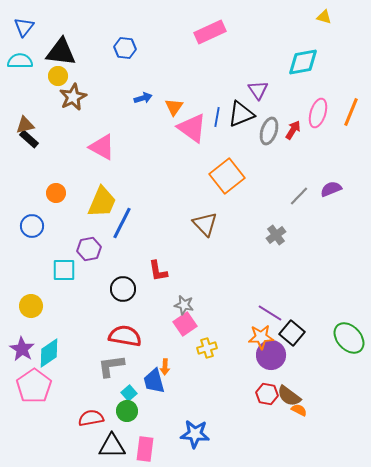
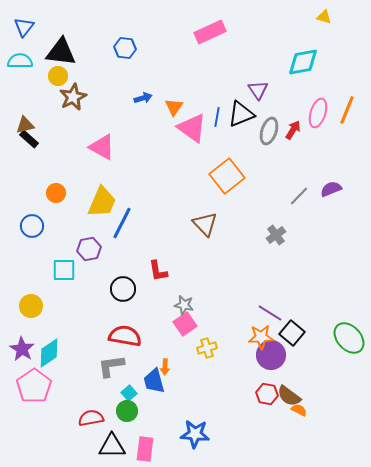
orange line at (351, 112): moved 4 px left, 2 px up
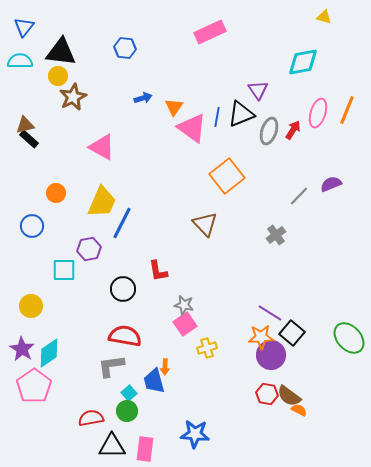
purple semicircle at (331, 189): moved 5 px up
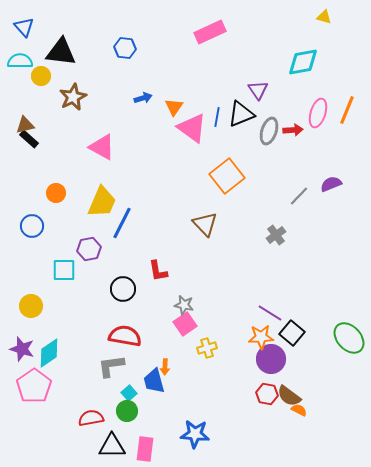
blue triangle at (24, 27): rotated 20 degrees counterclockwise
yellow circle at (58, 76): moved 17 px left
red arrow at (293, 130): rotated 54 degrees clockwise
purple star at (22, 349): rotated 15 degrees counterclockwise
purple circle at (271, 355): moved 4 px down
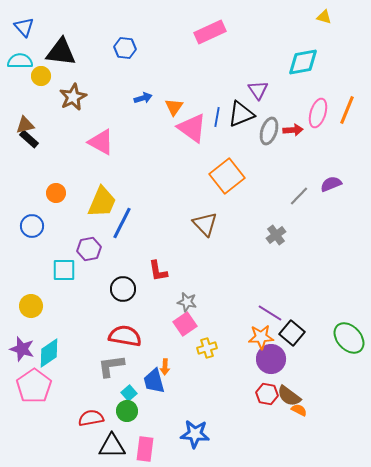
pink triangle at (102, 147): moved 1 px left, 5 px up
gray star at (184, 305): moved 3 px right, 3 px up
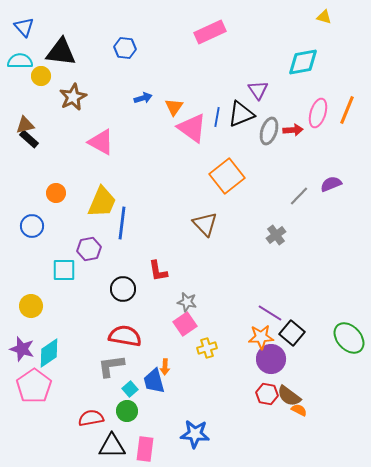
blue line at (122, 223): rotated 20 degrees counterclockwise
cyan square at (129, 393): moved 1 px right, 4 px up
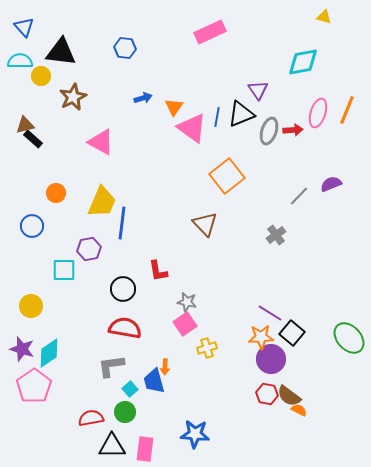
black rectangle at (29, 139): moved 4 px right
red semicircle at (125, 336): moved 8 px up
green circle at (127, 411): moved 2 px left, 1 px down
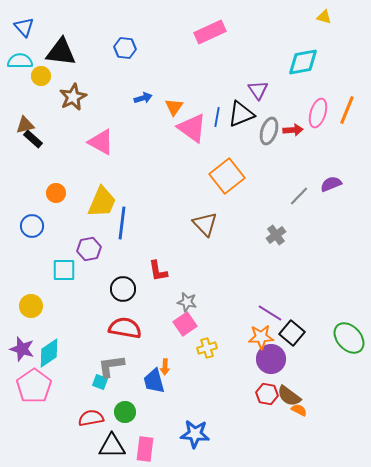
cyan square at (130, 389): moved 30 px left, 7 px up; rotated 28 degrees counterclockwise
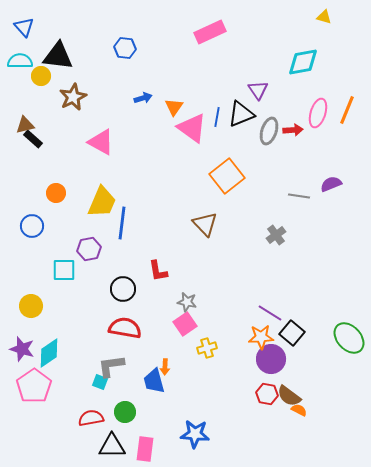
black triangle at (61, 52): moved 3 px left, 4 px down
gray line at (299, 196): rotated 55 degrees clockwise
